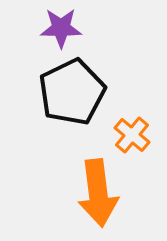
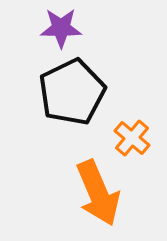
orange cross: moved 3 px down
orange arrow: rotated 16 degrees counterclockwise
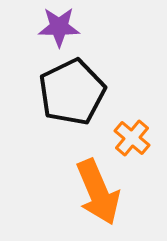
purple star: moved 2 px left, 1 px up
orange arrow: moved 1 px up
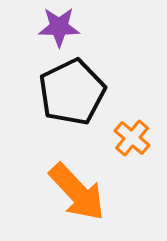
orange arrow: moved 21 px left; rotated 20 degrees counterclockwise
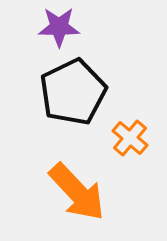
black pentagon: moved 1 px right
orange cross: moved 2 px left
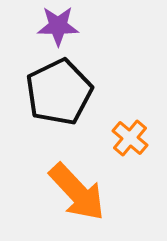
purple star: moved 1 px left, 1 px up
black pentagon: moved 14 px left
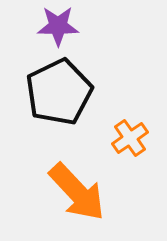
orange cross: rotated 15 degrees clockwise
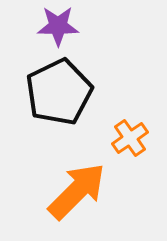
orange arrow: moved 1 px up; rotated 92 degrees counterclockwise
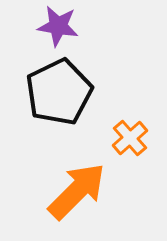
purple star: rotated 9 degrees clockwise
orange cross: rotated 6 degrees counterclockwise
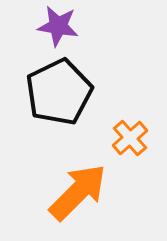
orange arrow: moved 1 px right, 1 px down
